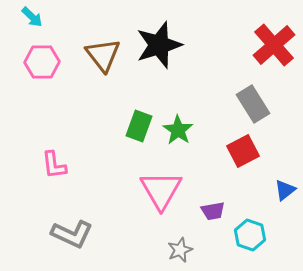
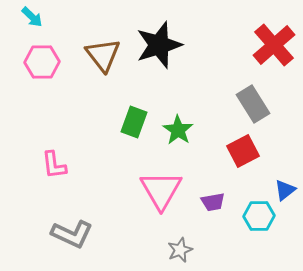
green rectangle: moved 5 px left, 4 px up
purple trapezoid: moved 9 px up
cyan hexagon: moved 9 px right, 19 px up; rotated 20 degrees counterclockwise
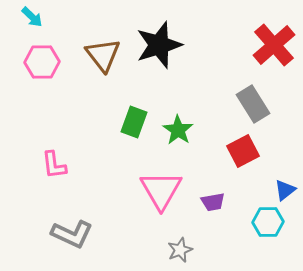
cyan hexagon: moved 9 px right, 6 px down
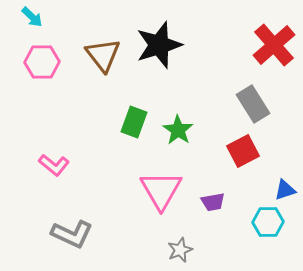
pink L-shape: rotated 44 degrees counterclockwise
blue triangle: rotated 20 degrees clockwise
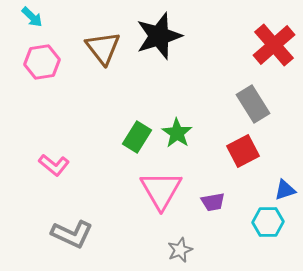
black star: moved 9 px up
brown triangle: moved 7 px up
pink hexagon: rotated 8 degrees counterclockwise
green rectangle: moved 3 px right, 15 px down; rotated 12 degrees clockwise
green star: moved 1 px left, 3 px down
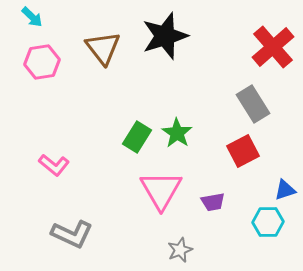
black star: moved 6 px right
red cross: moved 1 px left, 2 px down
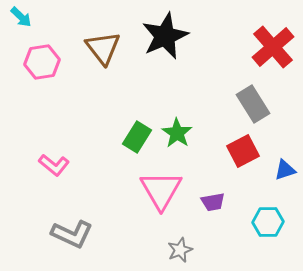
cyan arrow: moved 11 px left
black star: rotated 6 degrees counterclockwise
blue triangle: moved 20 px up
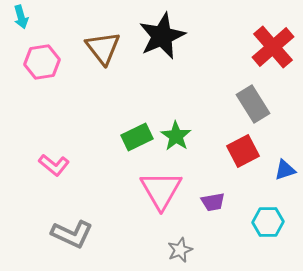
cyan arrow: rotated 30 degrees clockwise
black star: moved 3 px left
green star: moved 1 px left, 3 px down
green rectangle: rotated 32 degrees clockwise
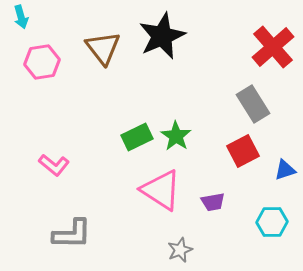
pink triangle: rotated 27 degrees counterclockwise
cyan hexagon: moved 4 px right
gray L-shape: rotated 24 degrees counterclockwise
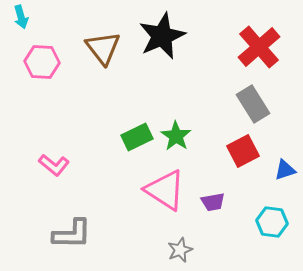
red cross: moved 14 px left
pink hexagon: rotated 12 degrees clockwise
pink triangle: moved 4 px right
cyan hexagon: rotated 8 degrees clockwise
